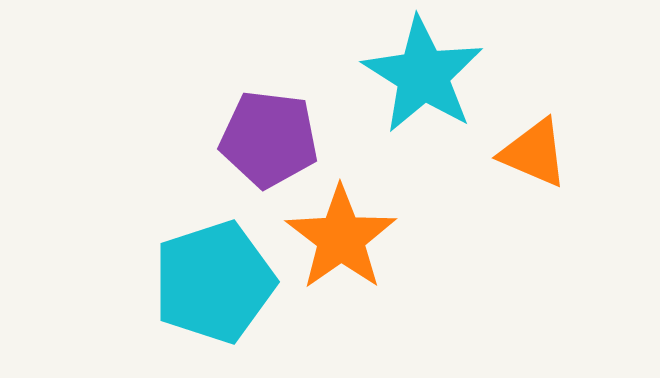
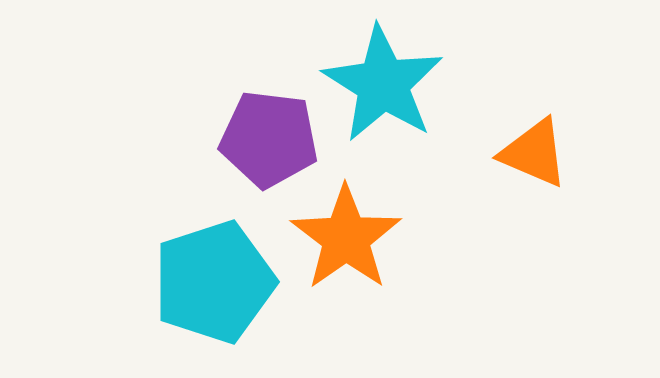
cyan star: moved 40 px left, 9 px down
orange star: moved 5 px right
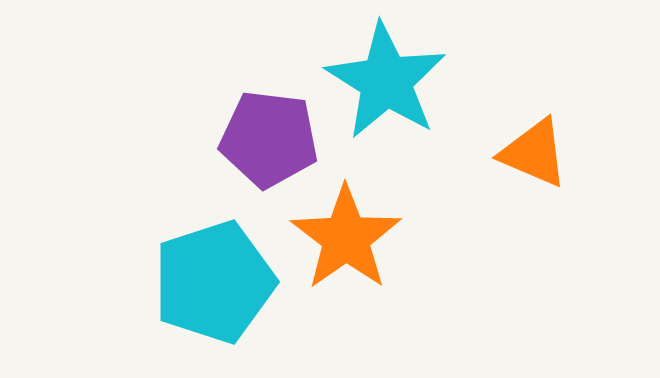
cyan star: moved 3 px right, 3 px up
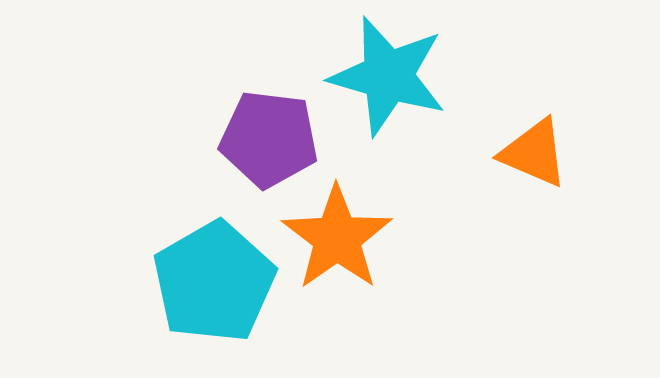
cyan star: moved 2 px right, 5 px up; rotated 16 degrees counterclockwise
orange star: moved 9 px left
cyan pentagon: rotated 12 degrees counterclockwise
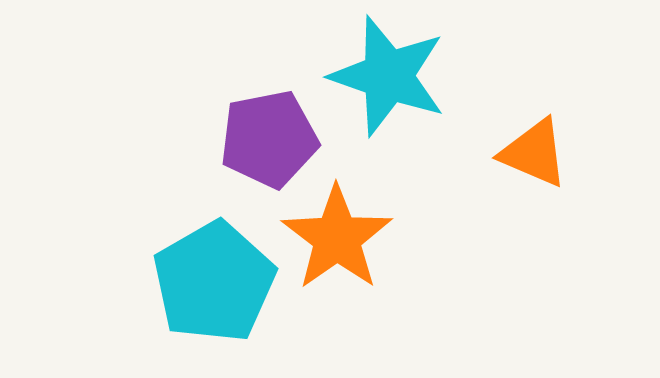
cyan star: rotated 3 degrees clockwise
purple pentagon: rotated 18 degrees counterclockwise
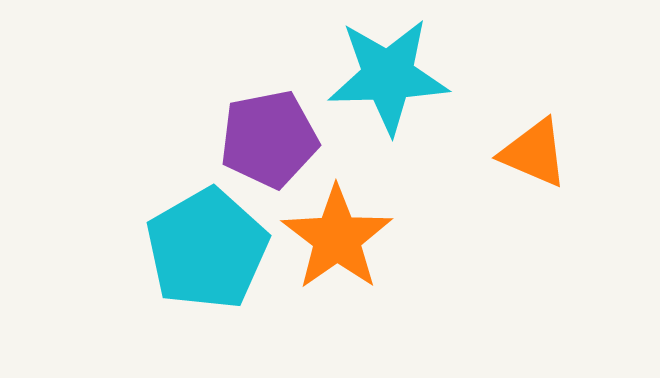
cyan star: rotated 21 degrees counterclockwise
cyan pentagon: moved 7 px left, 33 px up
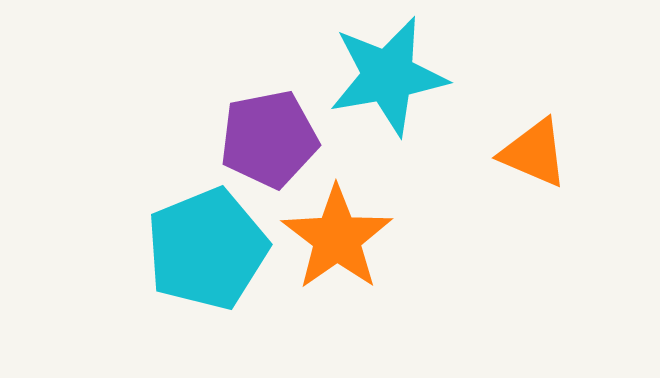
cyan star: rotated 8 degrees counterclockwise
cyan pentagon: rotated 8 degrees clockwise
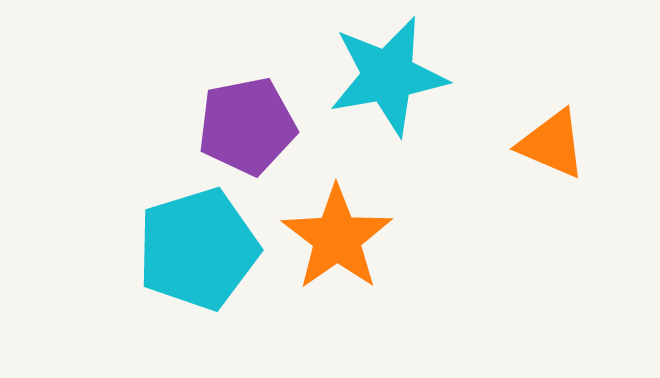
purple pentagon: moved 22 px left, 13 px up
orange triangle: moved 18 px right, 9 px up
cyan pentagon: moved 9 px left; rotated 5 degrees clockwise
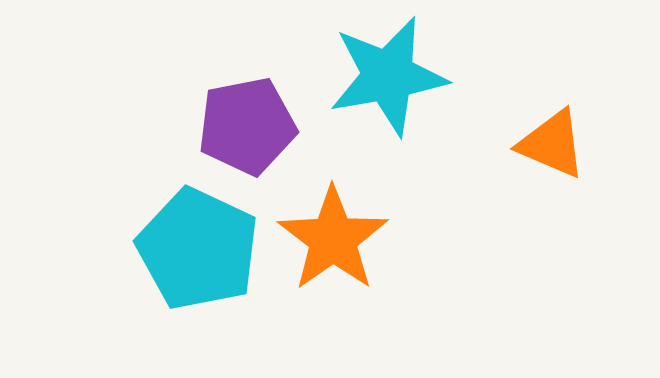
orange star: moved 4 px left, 1 px down
cyan pentagon: rotated 30 degrees counterclockwise
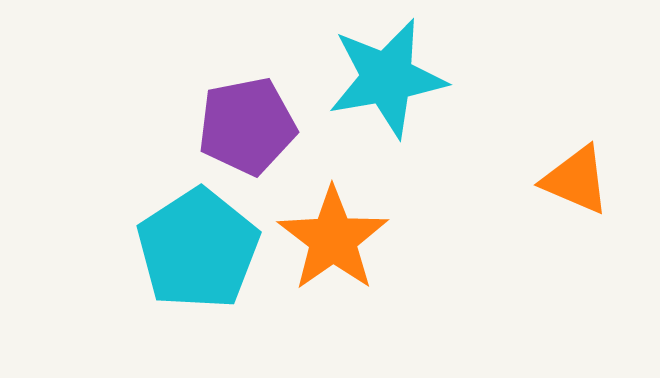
cyan star: moved 1 px left, 2 px down
orange triangle: moved 24 px right, 36 px down
cyan pentagon: rotated 14 degrees clockwise
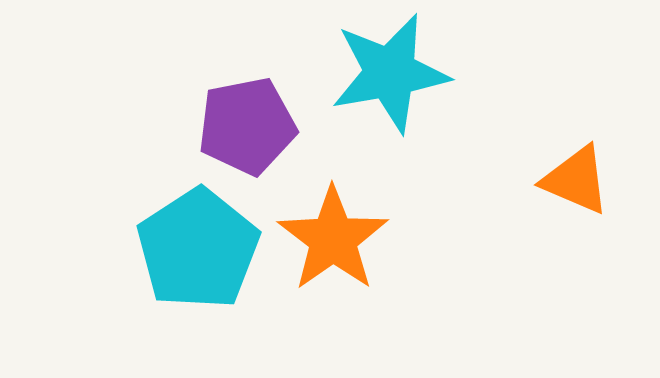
cyan star: moved 3 px right, 5 px up
